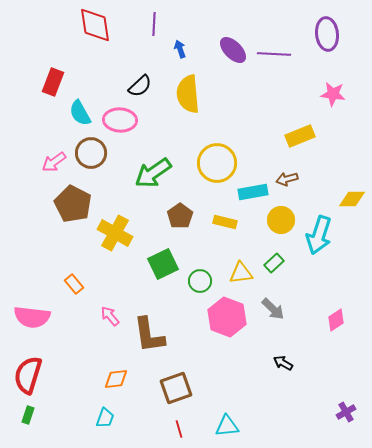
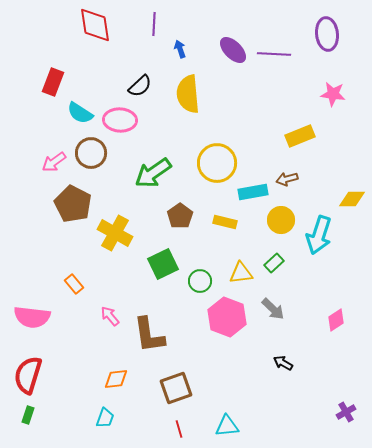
cyan semicircle at (80, 113): rotated 28 degrees counterclockwise
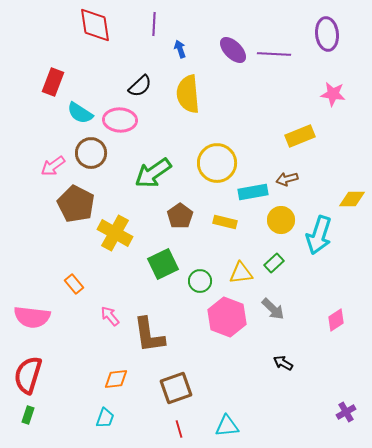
pink arrow at (54, 162): moved 1 px left, 4 px down
brown pentagon at (73, 204): moved 3 px right
